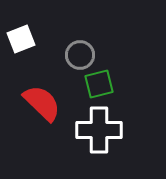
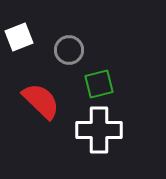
white square: moved 2 px left, 2 px up
gray circle: moved 11 px left, 5 px up
red semicircle: moved 1 px left, 2 px up
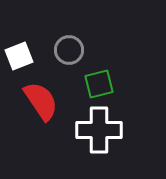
white square: moved 19 px down
red semicircle: rotated 12 degrees clockwise
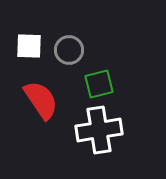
white square: moved 10 px right, 10 px up; rotated 24 degrees clockwise
red semicircle: moved 1 px up
white cross: rotated 9 degrees counterclockwise
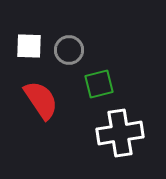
white cross: moved 21 px right, 3 px down
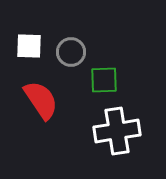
gray circle: moved 2 px right, 2 px down
green square: moved 5 px right, 4 px up; rotated 12 degrees clockwise
white cross: moved 3 px left, 2 px up
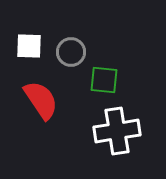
green square: rotated 8 degrees clockwise
